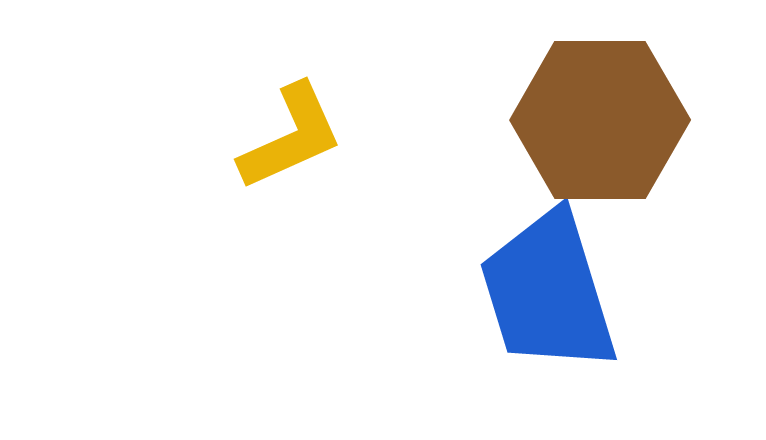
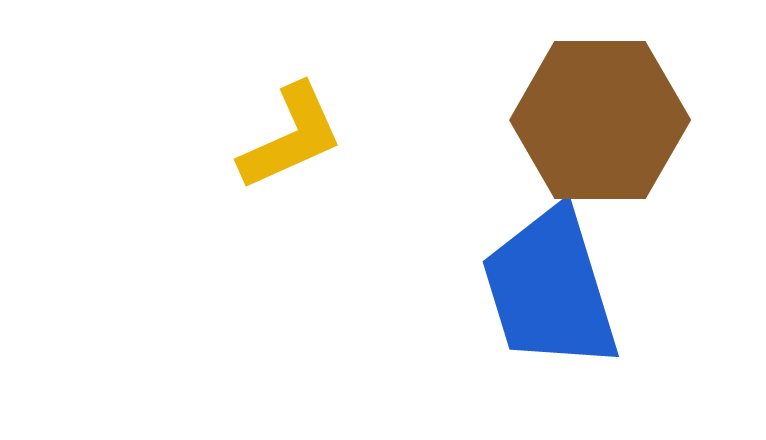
blue trapezoid: moved 2 px right, 3 px up
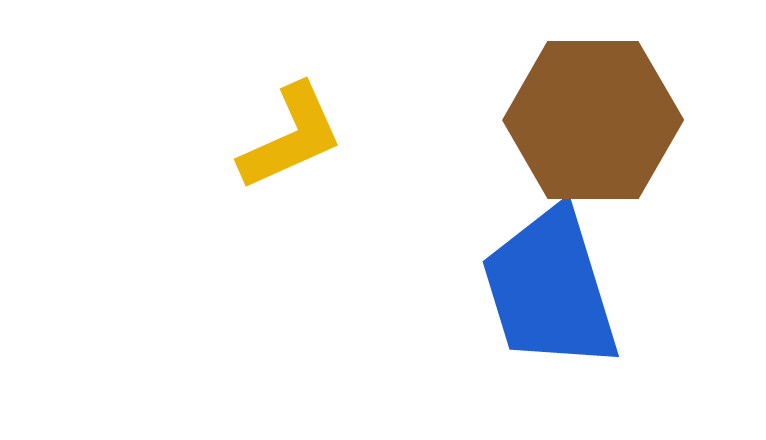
brown hexagon: moved 7 px left
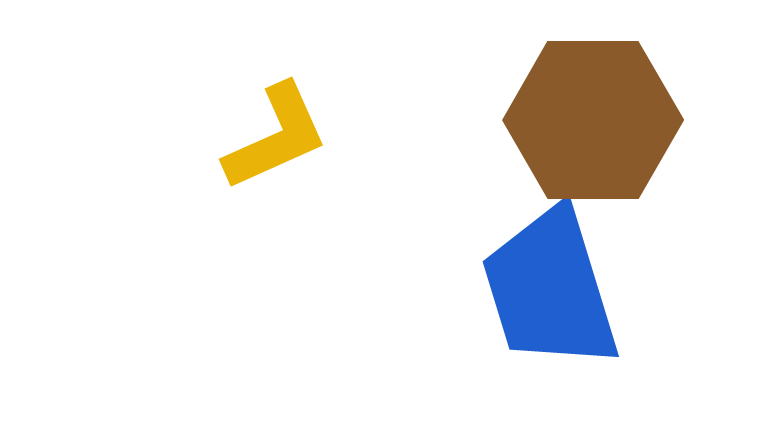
yellow L-shape: moved 15 px left
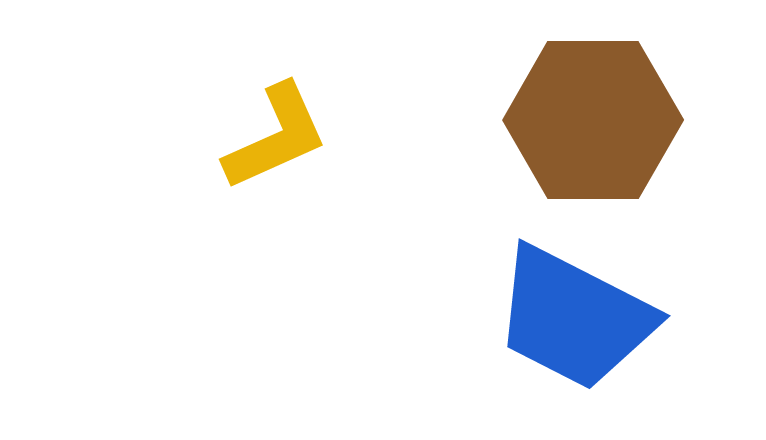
blue trapezoid: moved 24 px right, 29 px down; rotated 46 degrees counterclockwise
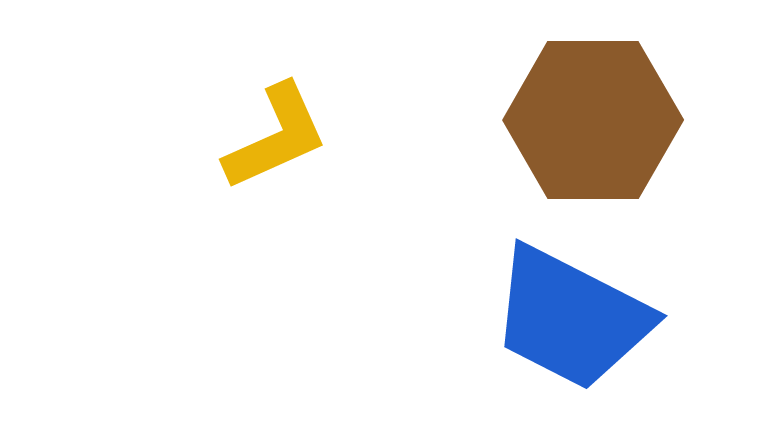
blue trapezoid: moved 3 px left
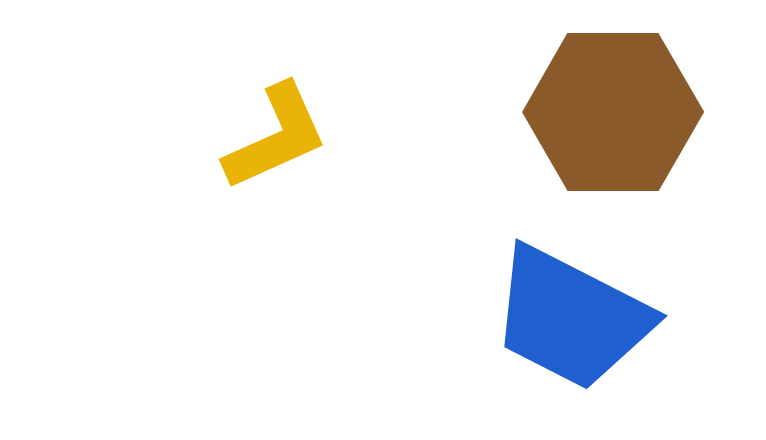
brown hexagon: moved 20 px right, 8 px up
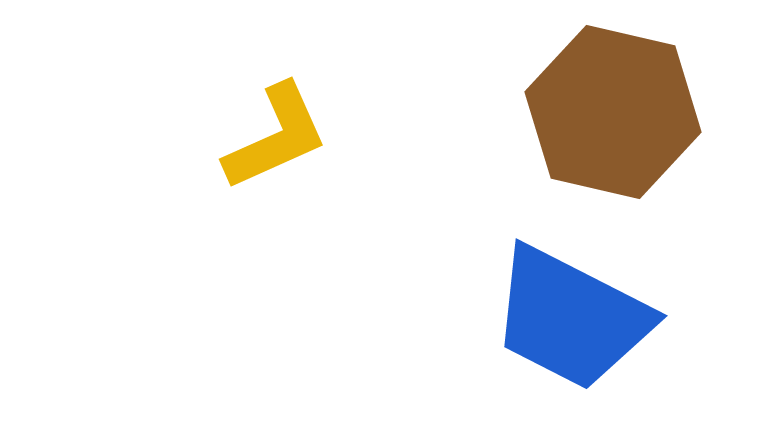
brown hexagon: rotated 13 degrees clockwise
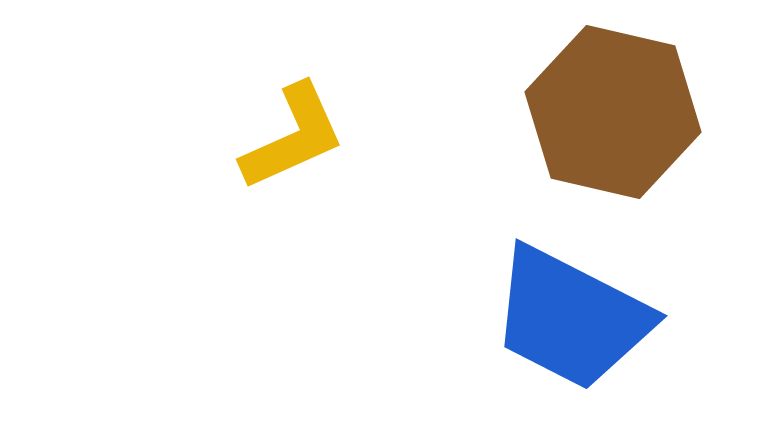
yellow L-shape: moved 17 px right
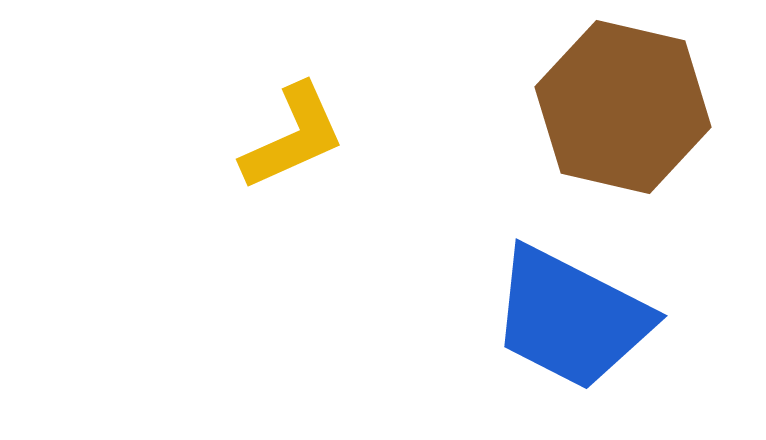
brown hexagon: moved 10 px right, 5 px up
